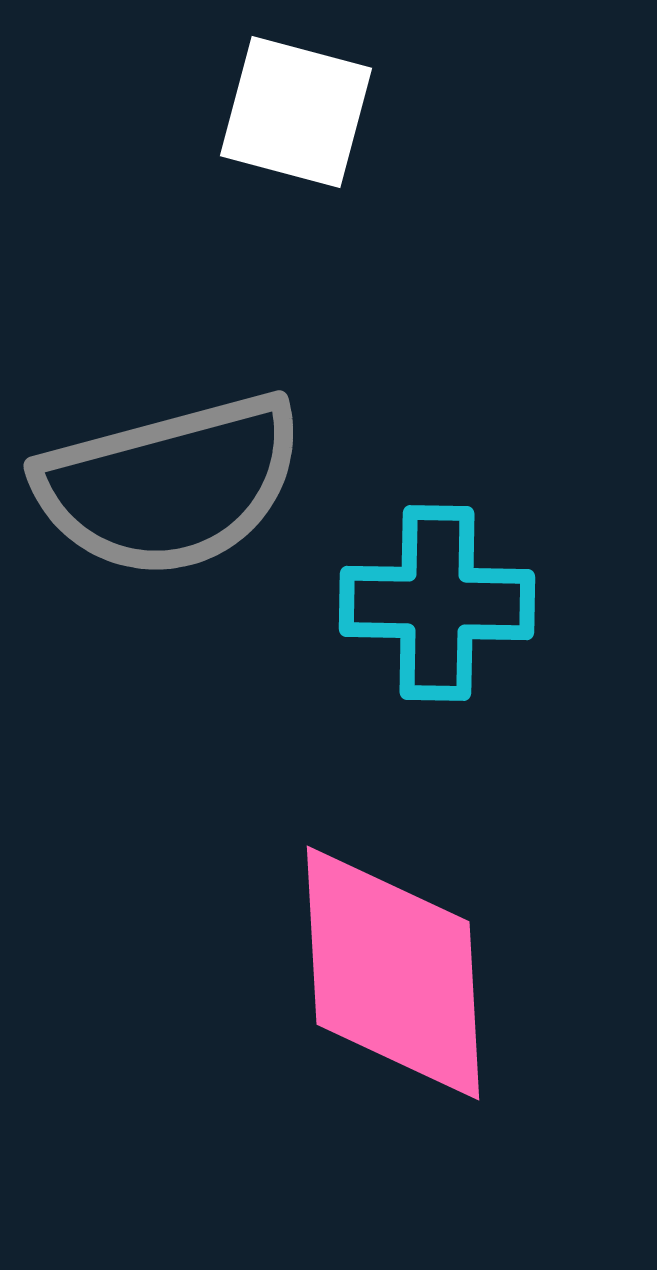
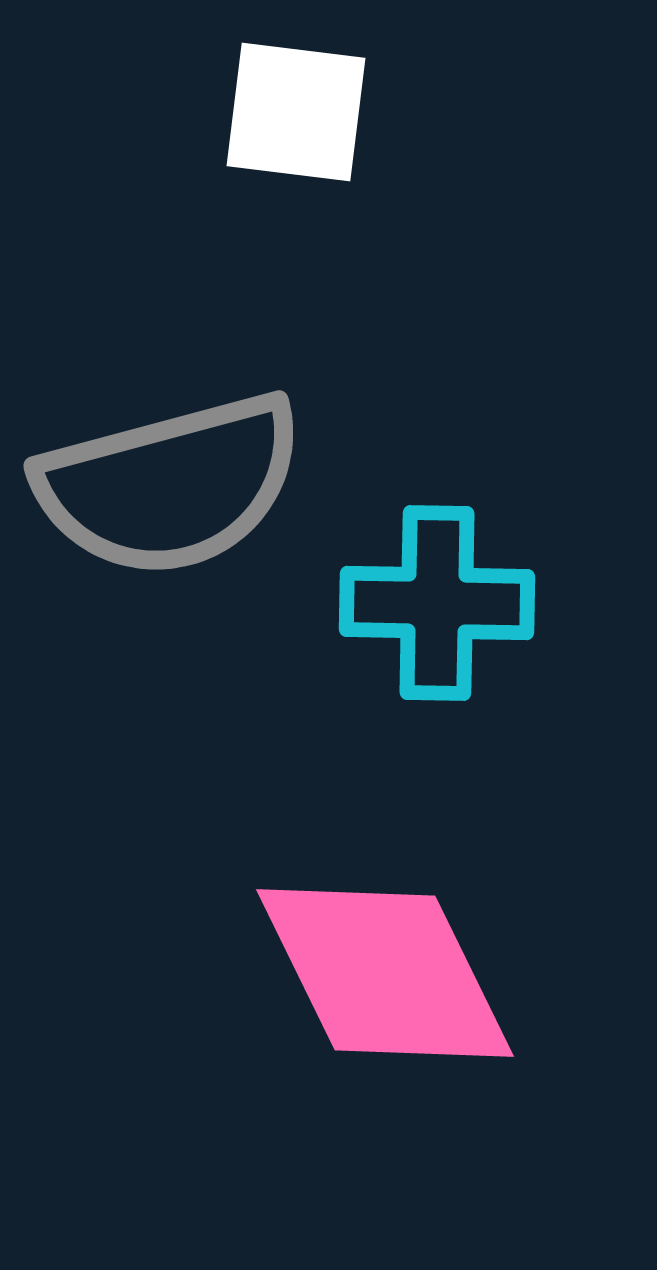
white square: rotated 8 degrees counterclockwise
pink diamond: moved 8 px left; rotated 23 degrees counterclockwise
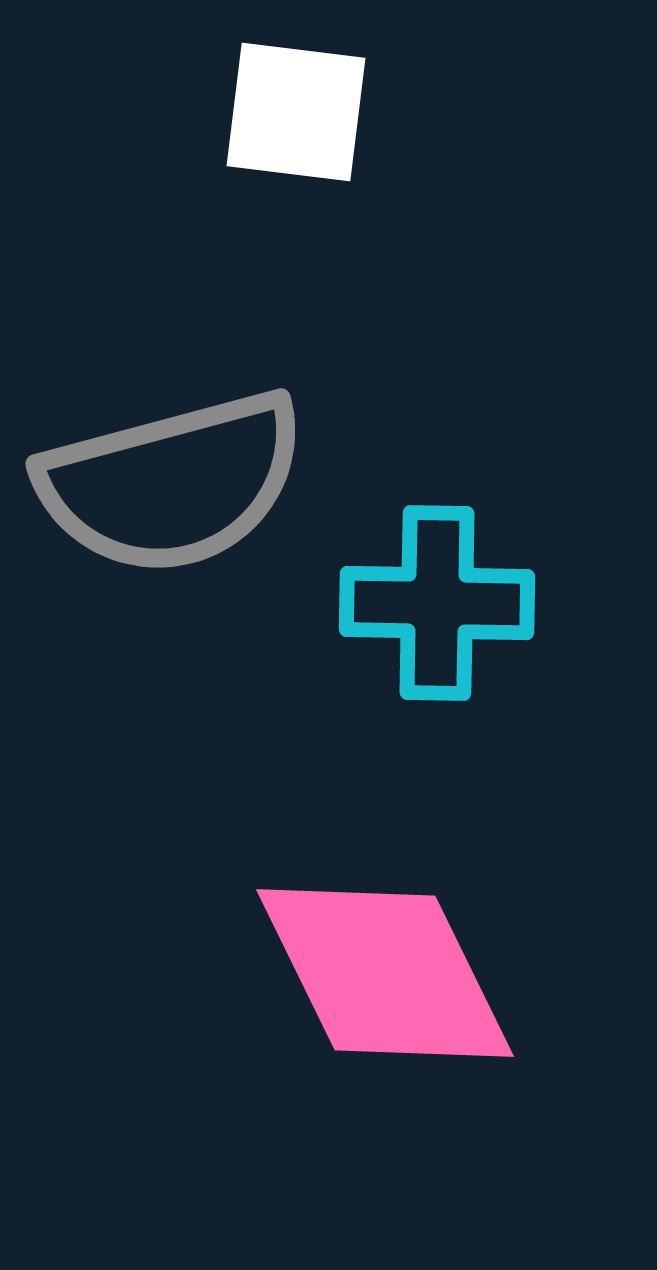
gray semicircle: moved 2 px right, 2 px up
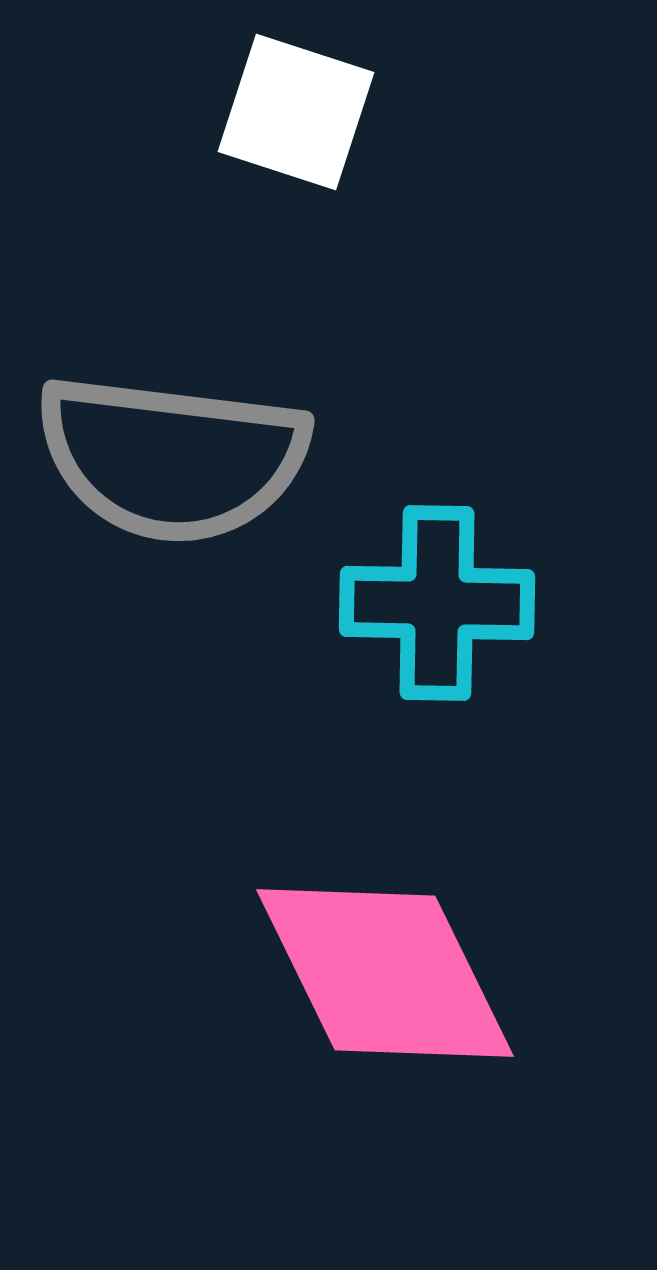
white square: rotated 11 degrees clockwise
gray semicircle: moved 25 px up; rotated 22 degrees clockwise
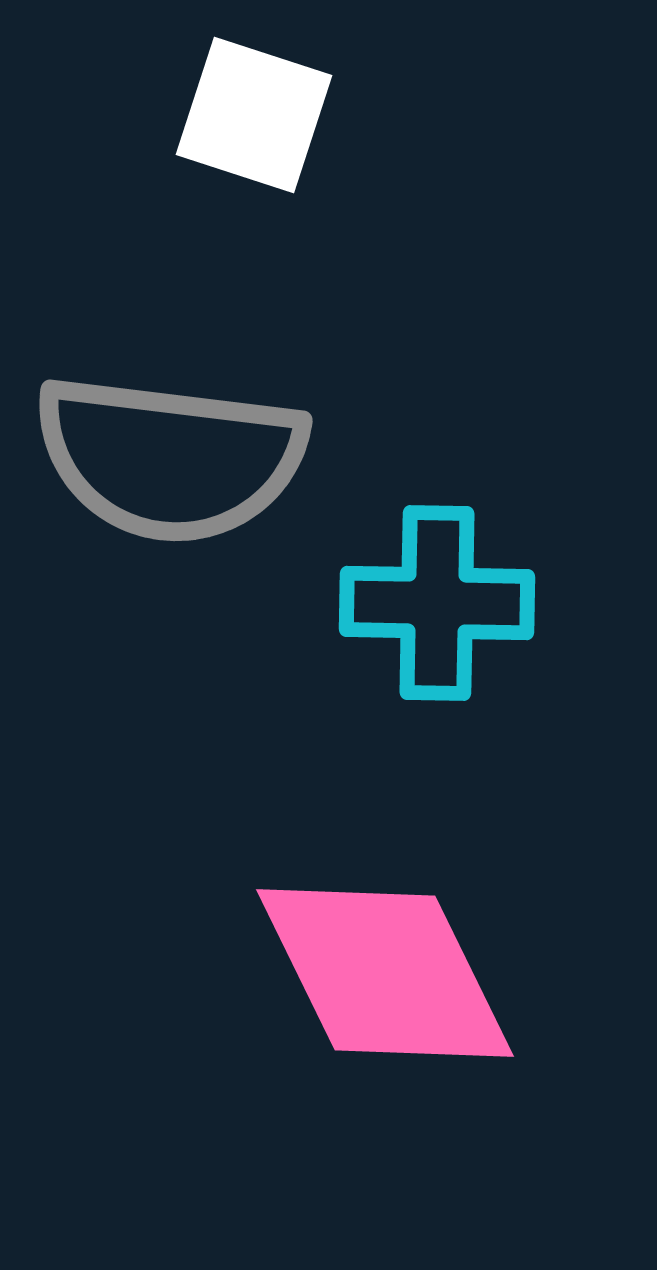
white square: moved 42 px left, 3 px down
gray semicircle: moved 2 px left
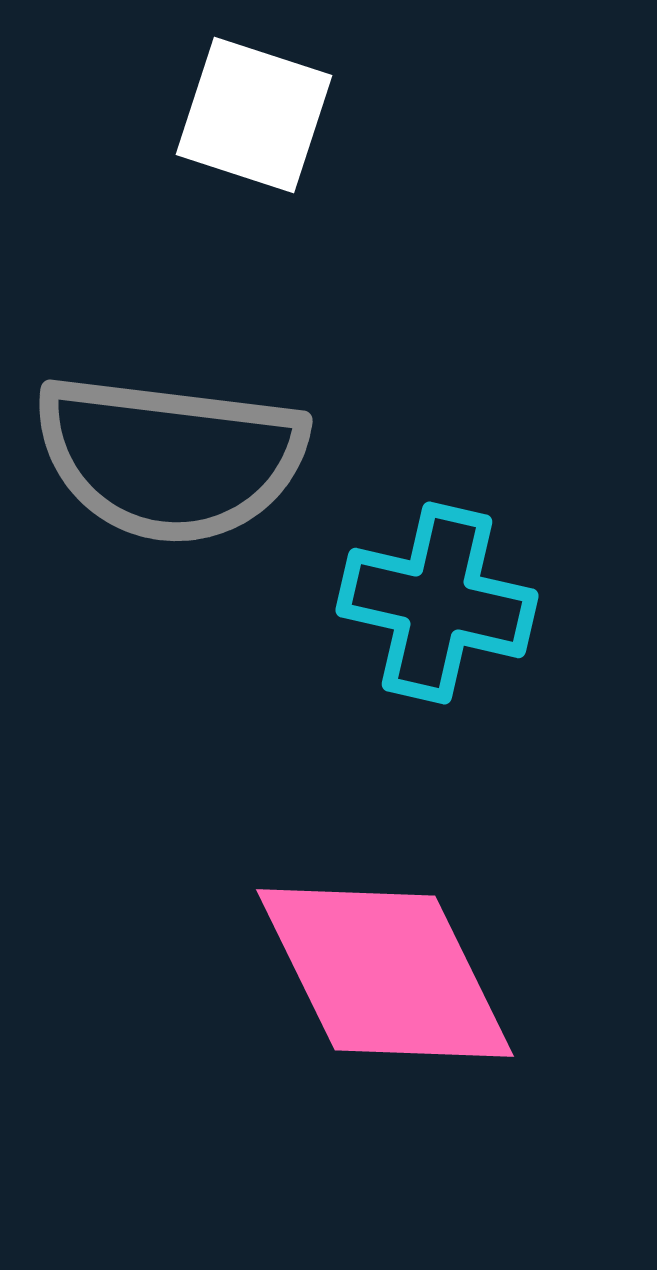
cyan cross: rotated 12 degrees clockwise
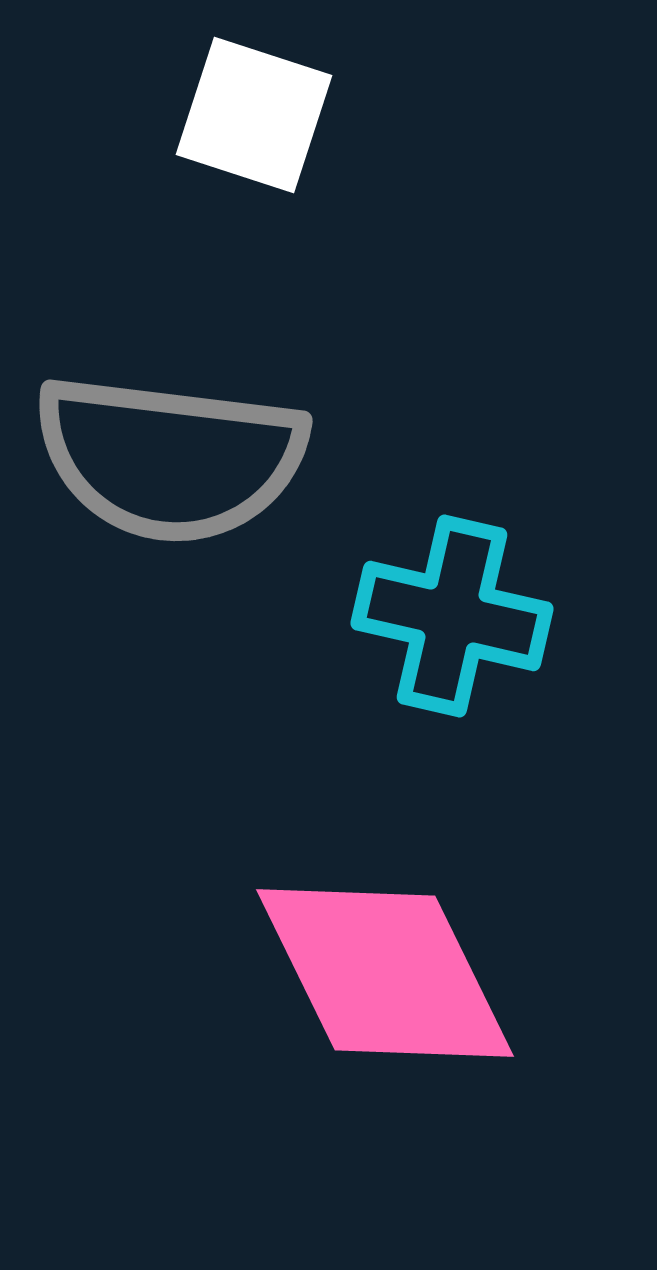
cyan cross: moved 15 px right, 13 px down
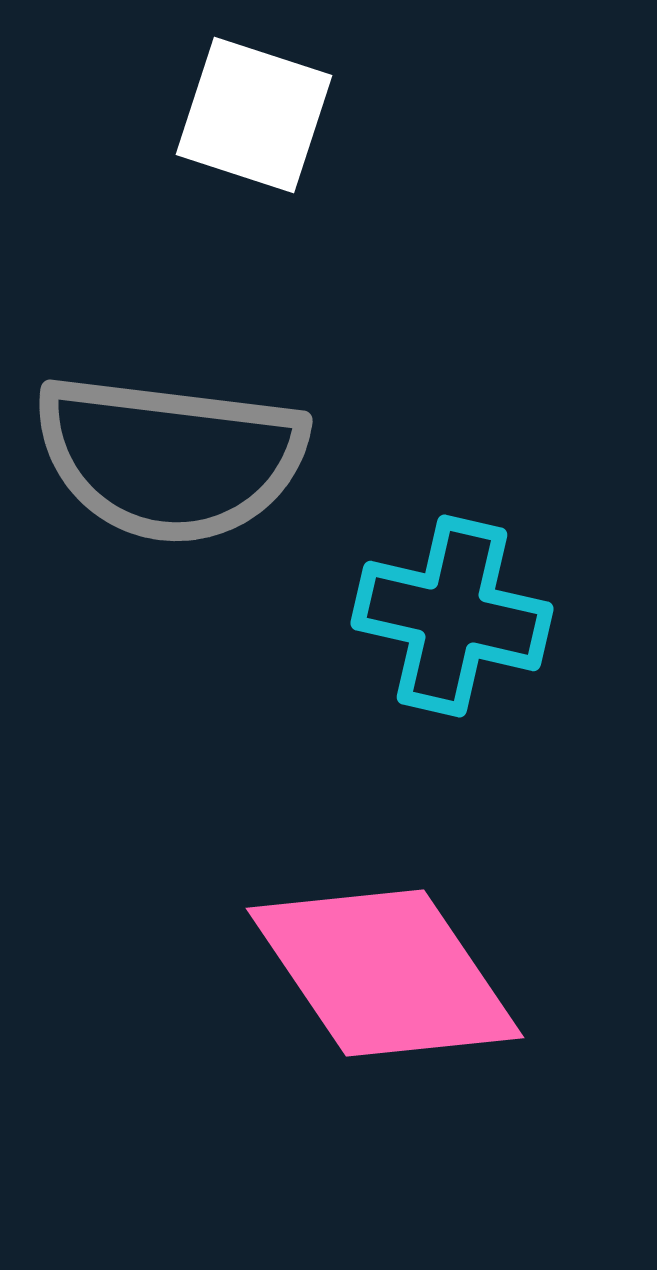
pink diamond: rotated 8 degrees counterclockwise
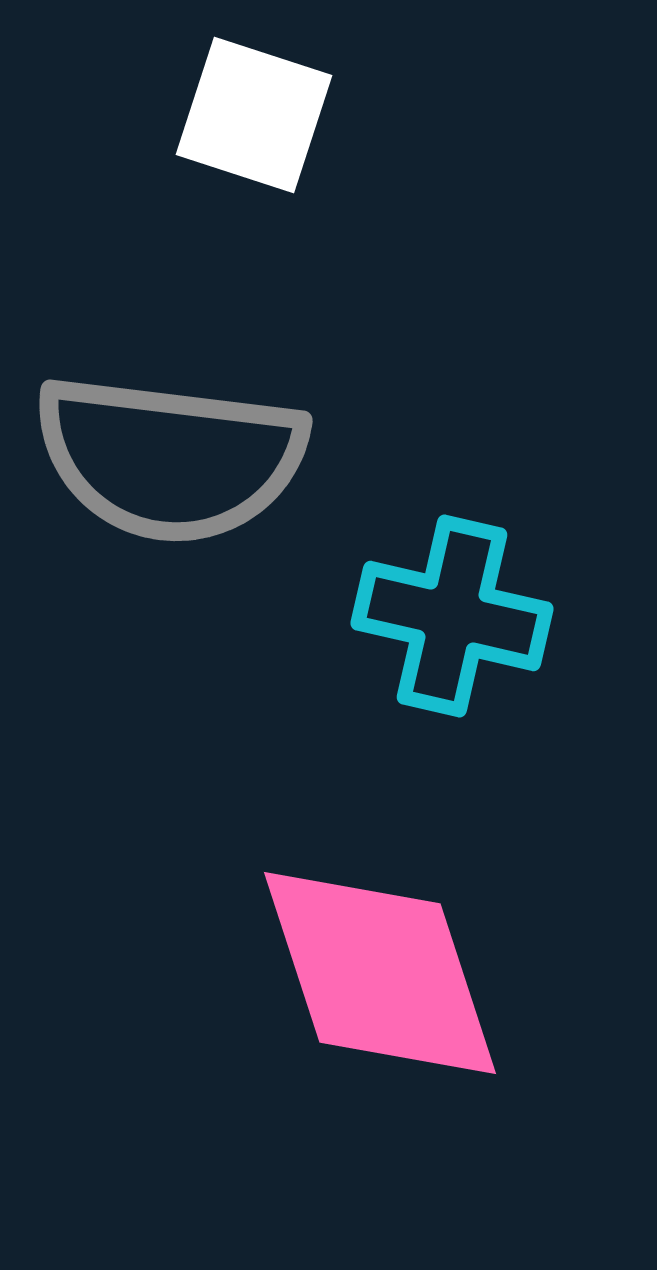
pink diamond: moved 5 px left; rotated 16 degrees clockwise
